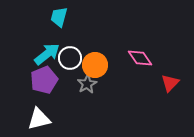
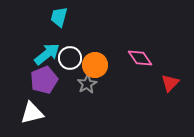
white triangle: moved 7 px left, 6 px up
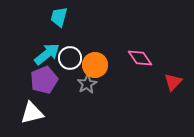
red triangle: moved 3 px right, 1 px up
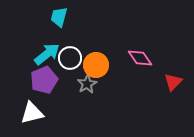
orange circle: moved 1 px right
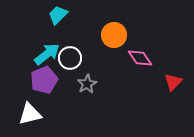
cyan trapezoid: moved 1 px left, 2 px up; rotated 30 degrees clockwise
orange circle: moved 18 px right, 30 px up
white triangle: moved 2 px left, 1 px down
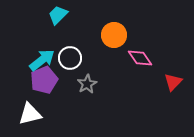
cyan arrow: moved 5 px left, 6 px down
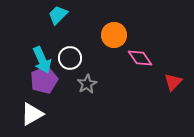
cyan arrow: rotated 104 degrees clockwise
white triangle: moved 2 px right; rotated 15 degrees counterclockwise
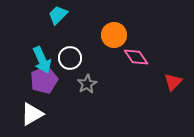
pink diamond: moved 4 px left, 1 px up
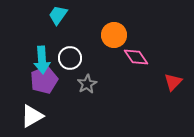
cyan trapezoid: rotated 10 degrees counterclockwise
cyan arrow: rotated 20 degrees clockwise
white triangle: moved 2 px down
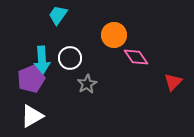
purple pentagon: moved 13 px left, 1 px up
